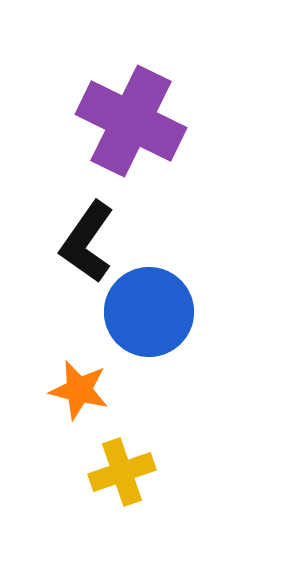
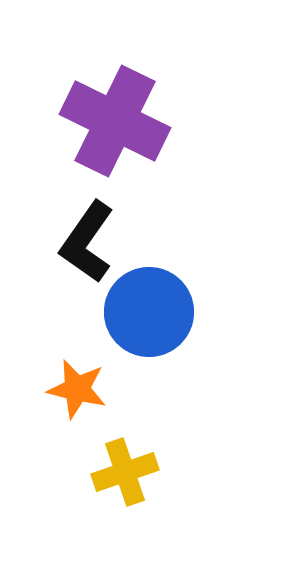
purple cross: moved 16 px left
orange star: moved 2 px left, 1 px up
yellow cross: moved 3 px right
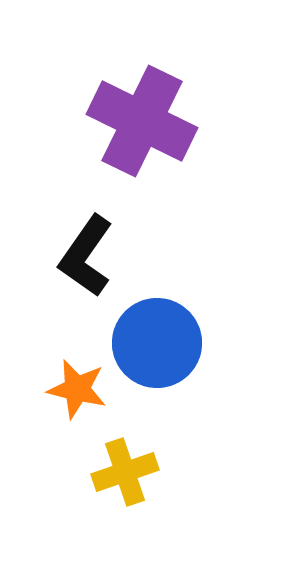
purple cross: moved 27 px right
black L-shape: moved 1 px left, 14 px down
blue circle: moved 8 px right, 31 px down
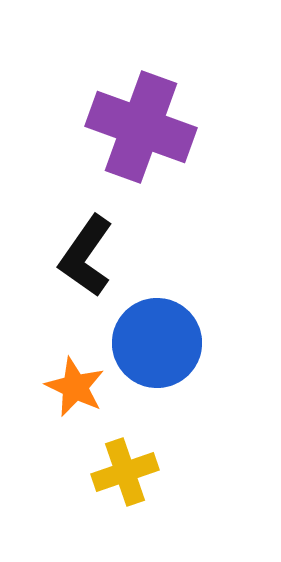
purple cross: moved 1 px left, 6 px down; rotated 6 degrees counterclockwise
orange star: moved 2 px left, 2 px up; rotated 12 degrees clockwise
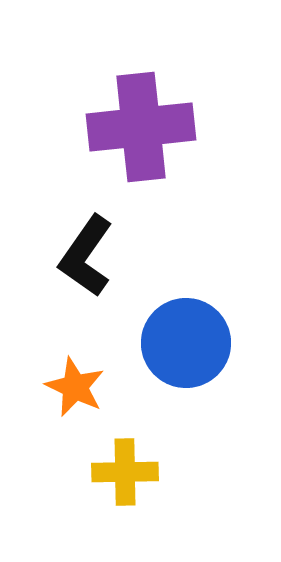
purple cross: rotated 26 degrees counterclockwise
blue circle: moved 29 px right
yellow cross: rotated 18 degrees clockwise
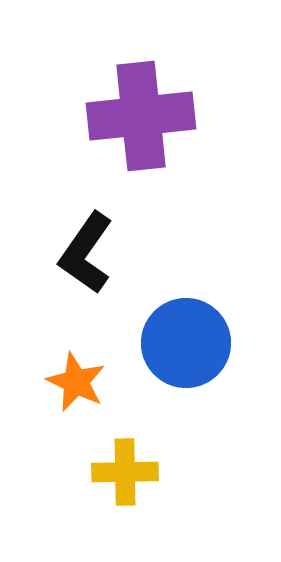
purple cross: moved 11 px up
black L-shape: moved 3 px up
orange star: moved 1 px right, 5 px up
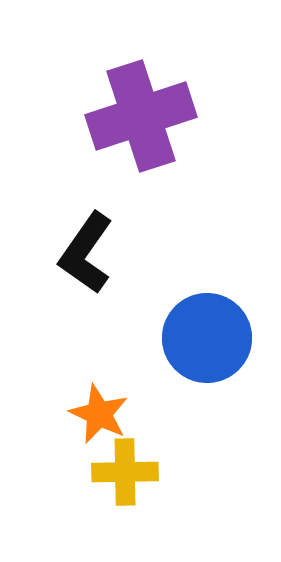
purple cross: rotated 12 degrees counterclockwise
blue circle: moved 21 px right, 5 px up
orange star: moved 23 px right, 32 px down
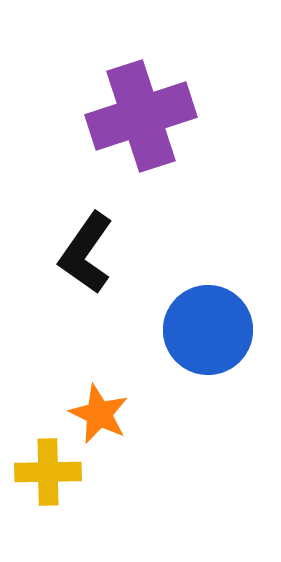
blue circle: moved 1 px right, 8 px up
yellow cross: moved 77 px left
